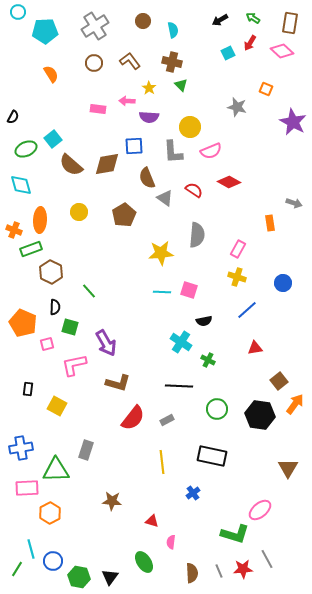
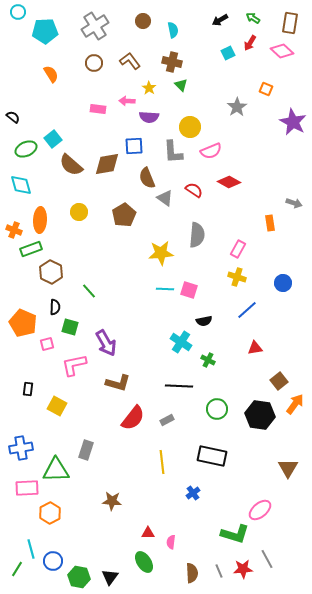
gray star at (237, 107): rotated 24 degrees clockwise
black semicircle at (13, 117): rotated 80 degrees counterclockwise
cyan line at (162, 292): moved 3 px right, 3 px up
red triangle at (152, 521): moved 4 px left, 12 px down; rotated 16 degrees counterclockwise
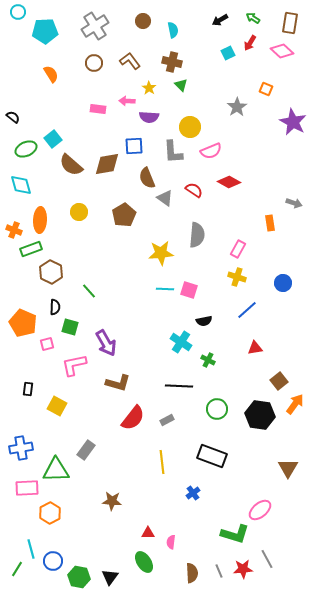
gray rectangle at (86, 450): rotated 18 degrees clockwise
black rectangle at (212, 456): rotated 8 degrees clockwise
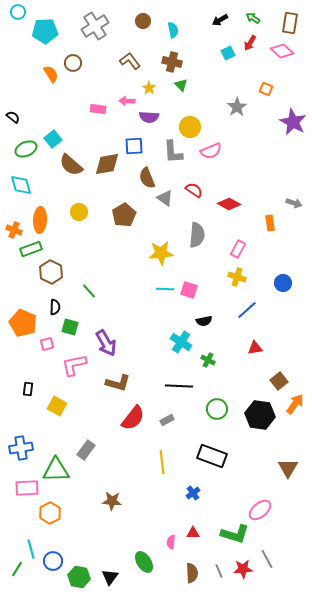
brown circle at (94, 63): moved 21 px left
red diamond at (229, 182): moved 22 px down
red triangle at (148, 533): moved 45 px right
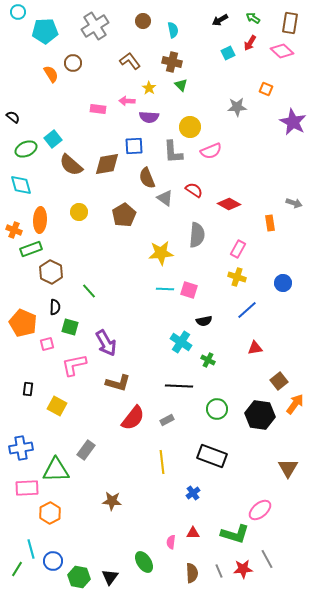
gray star at (237, 107): rotated 30 degrees clockwise
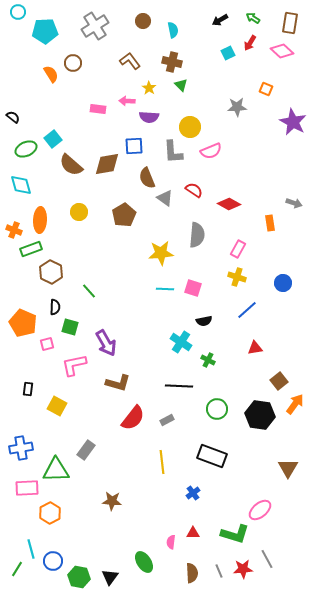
pink square at (189, 290): moved 4 px right, 2 px up
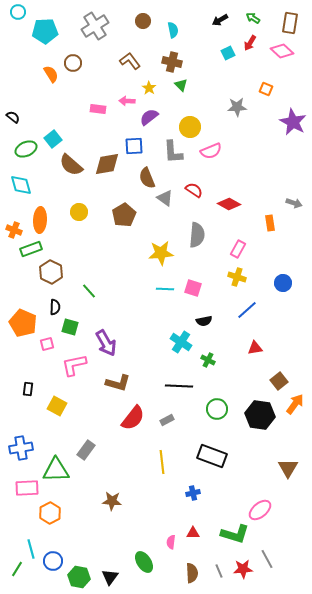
purple semicircle at (149, 117): rotated 138 degrees clockwise
blue cross at (193, 493): rotated 24 degrees clockwise
